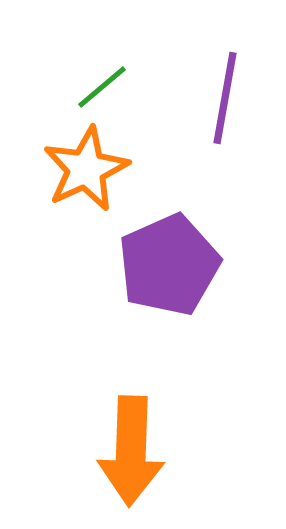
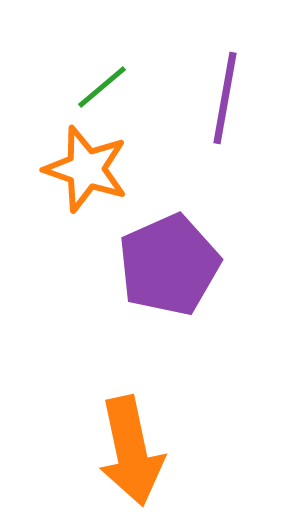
orange star: rotated 28 degrees counterclockwise
orange arrow: rotated 14 degrees counterclockwise
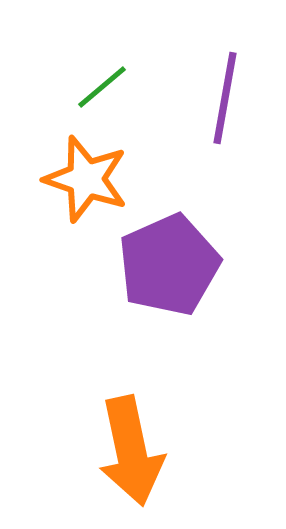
orange star: moved 10 px down
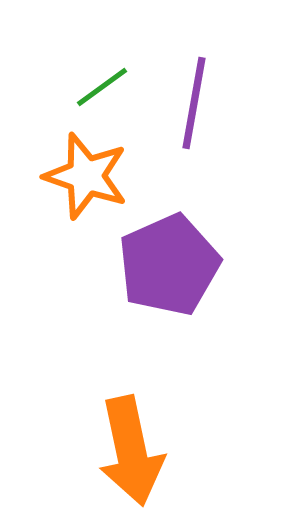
green line: rotated 4 degrees clockwise
purple line: moved 31 px left, 5 px down
orange star: moved 3 px up
